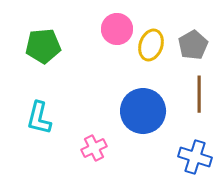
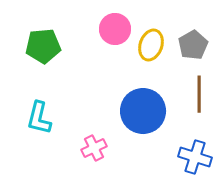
pink circle: moved 2 px left
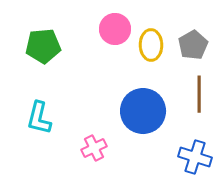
yellow ellipse: rotated 20 degrees counterclockwise
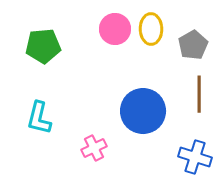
yellow ellipse: moved 16 px up
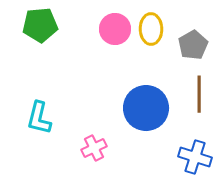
green pentagon: moved 3 px left, 21 px up
blue circle: moved 3 px right, 3 px up
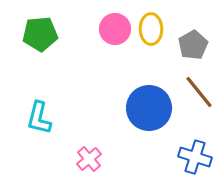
green pentagon: moved 9 px down
brown line: moved 2 px up; rotated 39 degrees counterclockwise
blue circle: moved 3 px right
pink cross: moved 5 px left, 11 px down; rotated 15 degrees counterclockwise
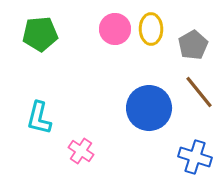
pink cross: moved 8 px left, 8 px up; rotated 15 degrees counterclockwise
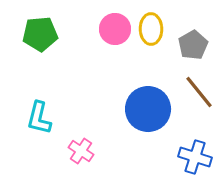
blue circle: moved 1 px left, 1 px down
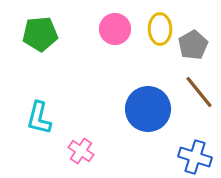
yellow ellipse: moved 9 px right
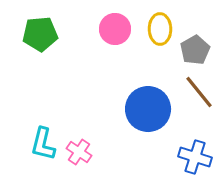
gray pentagon: moved 2 px right, 5 px down
cyan L-shape: moved 4 px right, 26 px down
pink cross: moved 2 px left, 1 px down
